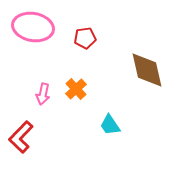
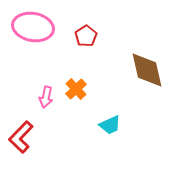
red pentagon: moved 1 px right, 2 px up; rotated 25 degrees counterclockwise
pink arrow: moved 3 px right, 3 px down
cyan trapezoid: rotated 80 degrees counterclockwise
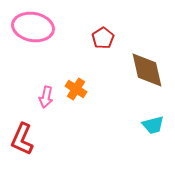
red pentagon: moved 17 px right, 2 px down
orange cross: rotated 15 degrees counterclockwise
cyan trapezoid: moved 43 px right; rotated 10 degrees clockwise
red L-shape: moved 1 px right, 2 px down; rotated 20 degrees counterclockwise
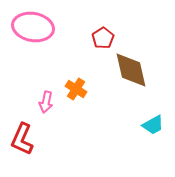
brown diamond: moved 16 px left
pink arrow: moved 5 px down
cyan trapezoid: rotated 15 degrees counterclockwise
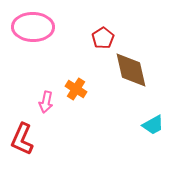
pink ellipse: rotated 9 degrees counterclockwise
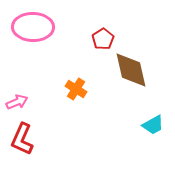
red pentagon: moved 1 px down
pink arrow: moved 29 px left; rotated 125 degrees counterclockwise
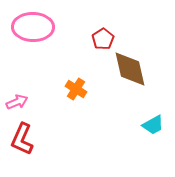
brown diamond: moved 1 px left, 1 px up
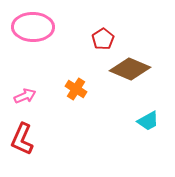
brown diamond: rotated 54 degrees counterclockwise
pink arrow: moved 8 px right, 6 px up
cyan trapezoid: moved 5 px left, 4 px up
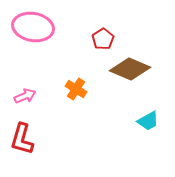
pink ellipse: rotated 9 degrees clockwise
red L-shape: rotated 8 degrees counterclockwise
